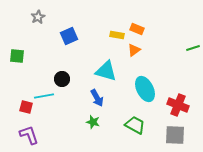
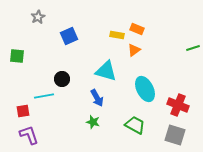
red square: moved 3 px left, 4 px down; rotated 24 degrees counterclockwise
gray square: rotated 15 degrees clockwise
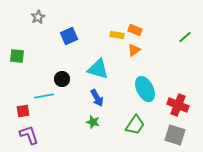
orange rectangle: moved 2 px left, 1 px down
green line: moved 8 px left, 11 px up; rotated 24 degrees counterclockwise
cyan triangle: moved 8 px left, 2 px up
green trapezoid: rotated 95 degrees clockwise
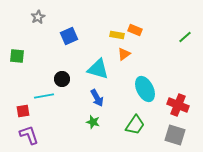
orange triangle: moved 10 px left, 4 px down
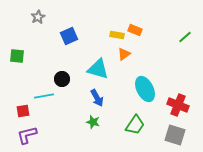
purple L-shape: moved 2 px left; rotated 85 degrees counterclockwise
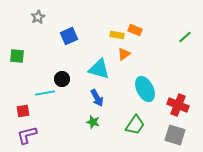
cyan triangle: moved 1 px right
cyan line: moved 1 px right, 3 px up
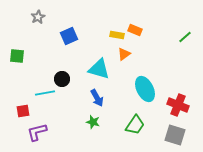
purple L-shape: moved 10 px right, 3 px up
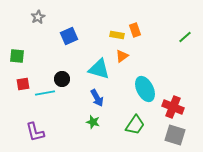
orange rectangle: rotated 48 degrees clockwise
orange triangle: moved 2 px left, 2 px down
red cross: moved 5 px left, 2 px down
red square: moved 27 px up
purple L-shape: moved 2 px left; rotated 90 degrees counterclockwise
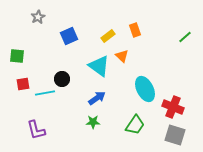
yellow rectangle: moved 9 px left, 1 px down; rotated 48 degrees counterclockwise
orange triangle: rotated 40 degrees counterclockwise
cyan triangle: moved 3 px up; rotated 20 degrees clockwise
blue arrow: rotated 96 degrees counterclockwise
green star: rotated 16 degrees counterclockwise
purple L-shape: moved 1 px right, 2 px up
